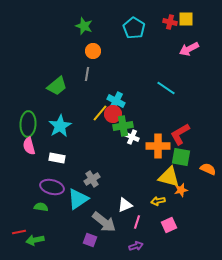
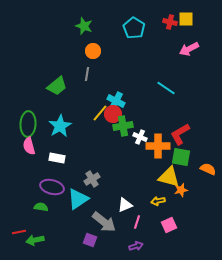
white cross: moved 8 px right
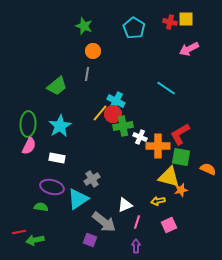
pink semicircle: rotated 138 degrees counterclockwise
purple arrow: rotated 72 degrees counterclockwise
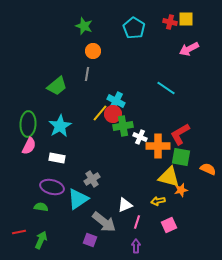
green arrow: moved 6 px right; rotated 126 degrees clockwise
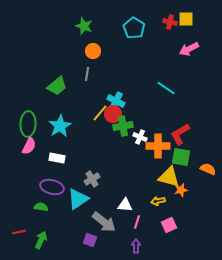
white triangle: rotated 28 degrees clockwise
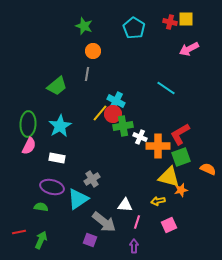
green square: rotated 30 degrees counterclockwise
purple arrow: moved 2 px left
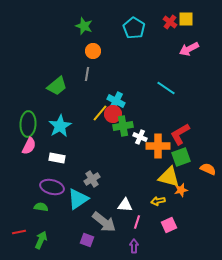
red cross: rotated 24 degrees clockwise
purple square: moved 3 px left
